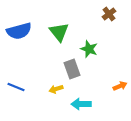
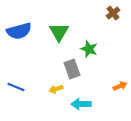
brown cross: moved 4 px right, 1 px up
green triangle: rotated 10 degrees clockwise
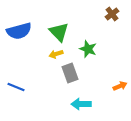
brown cross: moved 1 px left, 1 px down
green triangle: rotated 15 degrees counterclockwise
green star: moved 1 px left
gray rectangle: moved 2 px left, 4 px down
yellow arrow: moved 35 px up
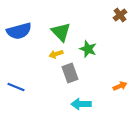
brown cross: moved 8 px right, 1 px down
green triangle: moved 2 px right
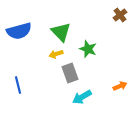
blue line: moved 2 px right, 2 px up; rotated 54 degrees clockwise
cyan arrow: moved 1 px right, 7 px up; rotated 30 degrees counterclockwise
